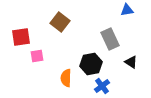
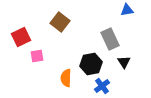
red square: rotated 18 degrees counterclockwise
black triangle: moved 7 px left; rotated 24 degrees clockwise
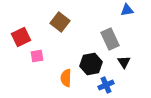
blue cross: moved 4 px right, 1 px up; rotated 14 degrees clockwise
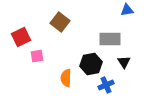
gray rectangle: rotated 65 degrees counterclockwise
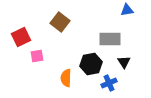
blue cross: moved 3 px right, 2 px up
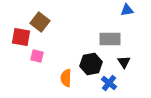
brown square: moved 20 px left
red square: rotated 36 degrees clockwise
pink square: rotated 24 degrees clockwise
blue cross: rotated 28 degrees counterclockwise
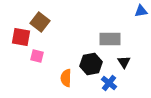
blue triangle: moved 14 px right, 1 px down
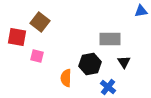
red square: moved 4 px left
black hexagon: moved 1 px left
blue cross: moved 1 px left, 4 px down
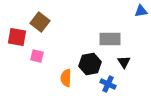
blue cross: moved 3 px up; rotated 14 degrees counterclockwise
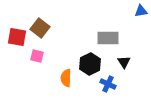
brown square: moved 6 px down
gray rectangle: moved 2 px left, 1 px up
black hexagon: rotated 15 degrees counterclockwise
